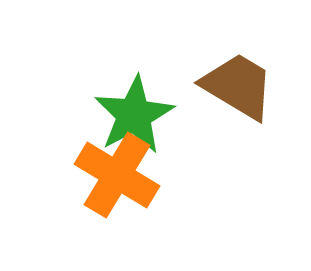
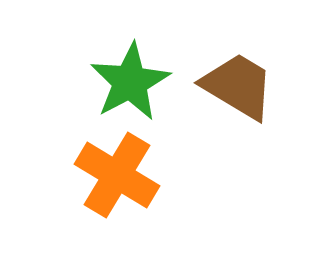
green star: moved 4 px left, 33 px up
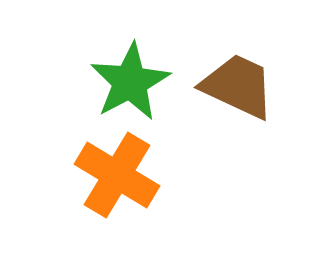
brown trapezoid: rotated 6 degrees counterclockwise
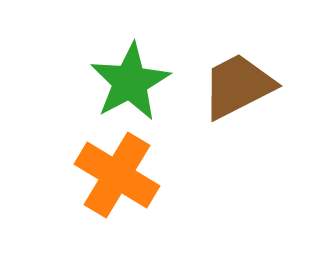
brown trapezoid: rotated 52 degrees counterclockwise
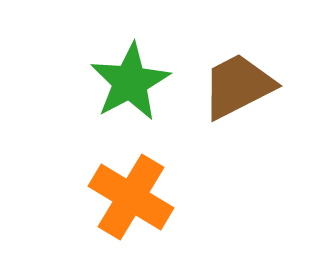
orange cross: moved 14 px right, 22 px down
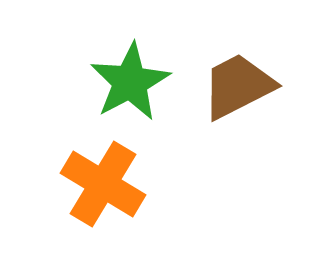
orange cross: moved 28 px left, 13 px up
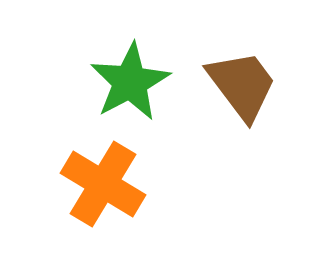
brown trapezoid: moved 4 px right, 1 px up; rotated 80 degrees clockwise
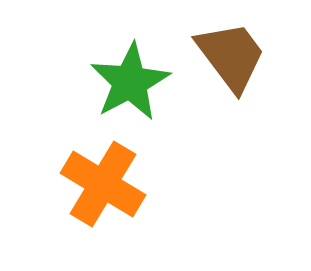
brown trapezoid: moved 11 px left, 29 px up
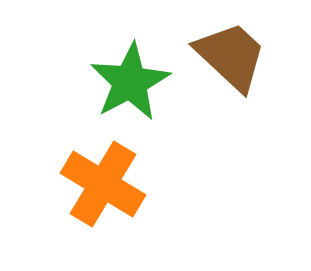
brown trapezoid: rotated 10 degrees counterclockwise
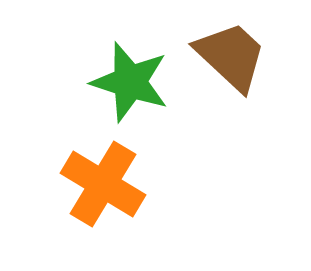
green star: rotated 26 degrees counterclockwise
